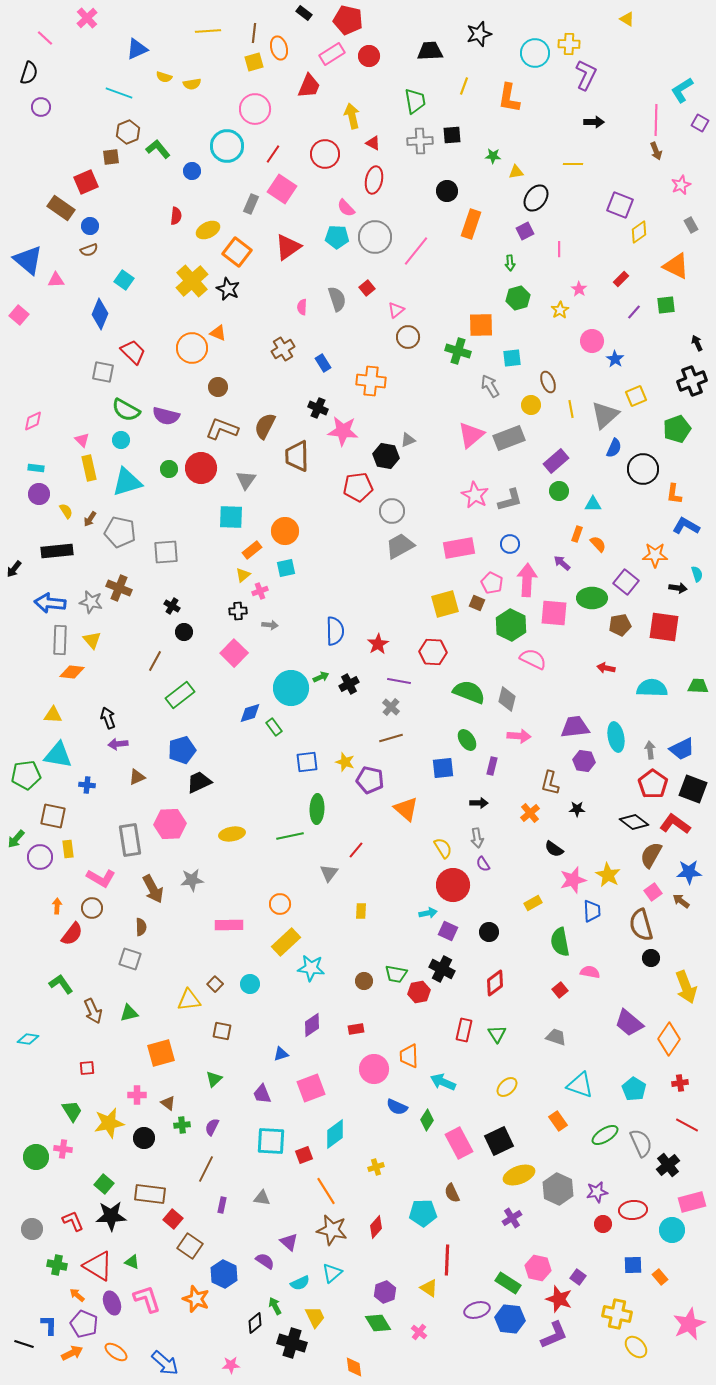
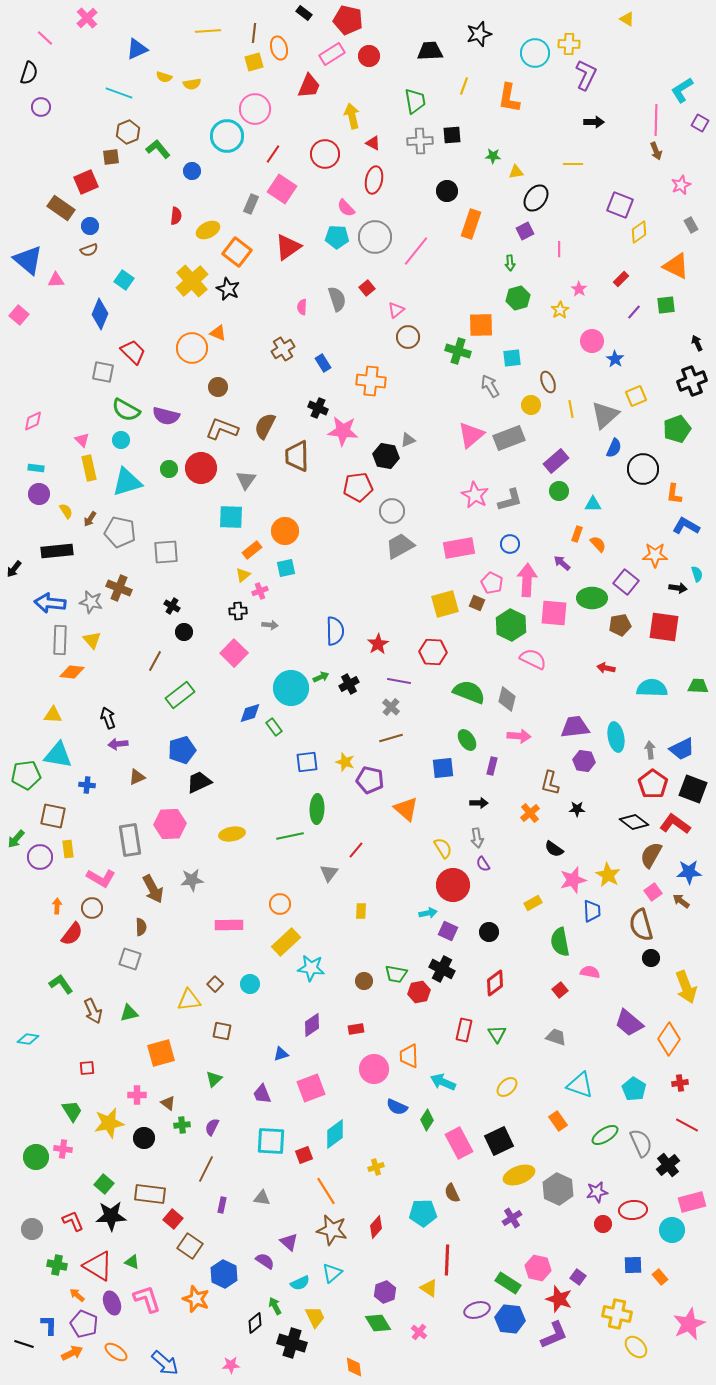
cyan circle at (227, 146): moved 10 px up
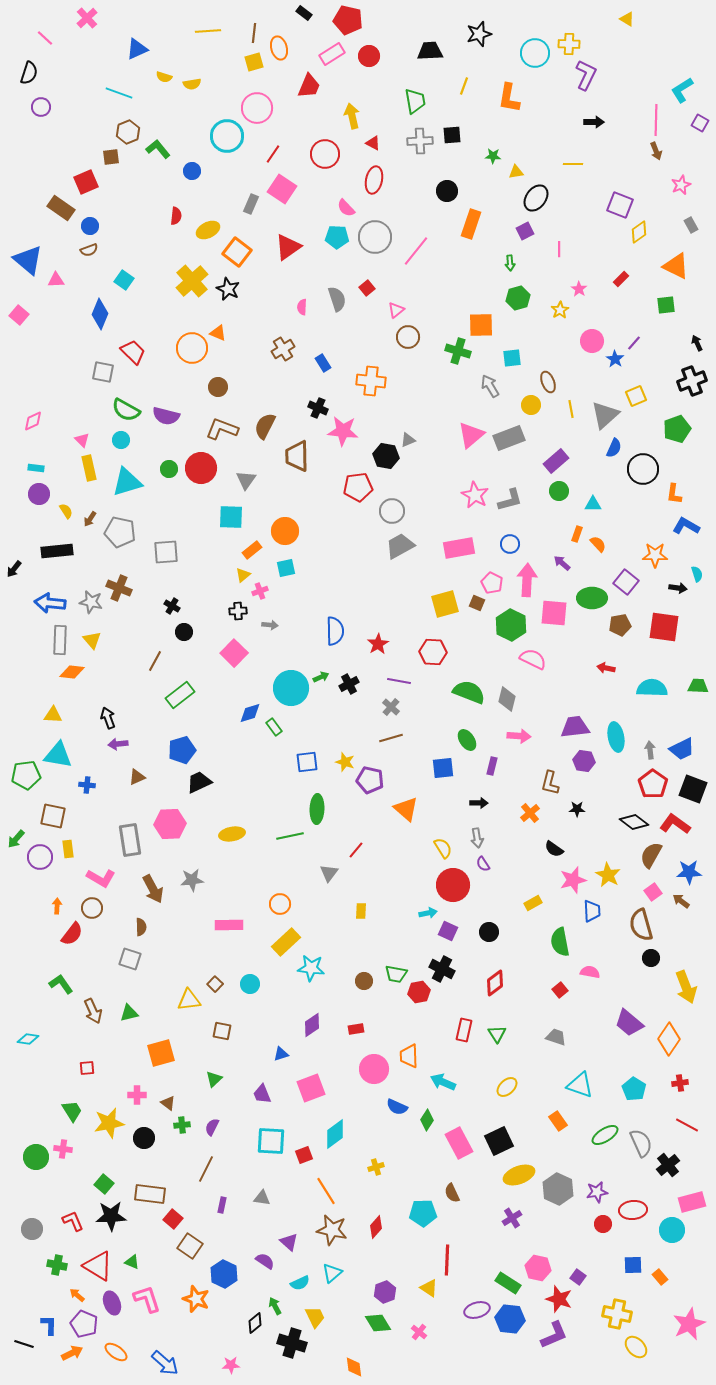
pink circle at (255, 109): moved 2 px right, 1 px up
purple line at (634, 312): moved 31 px down
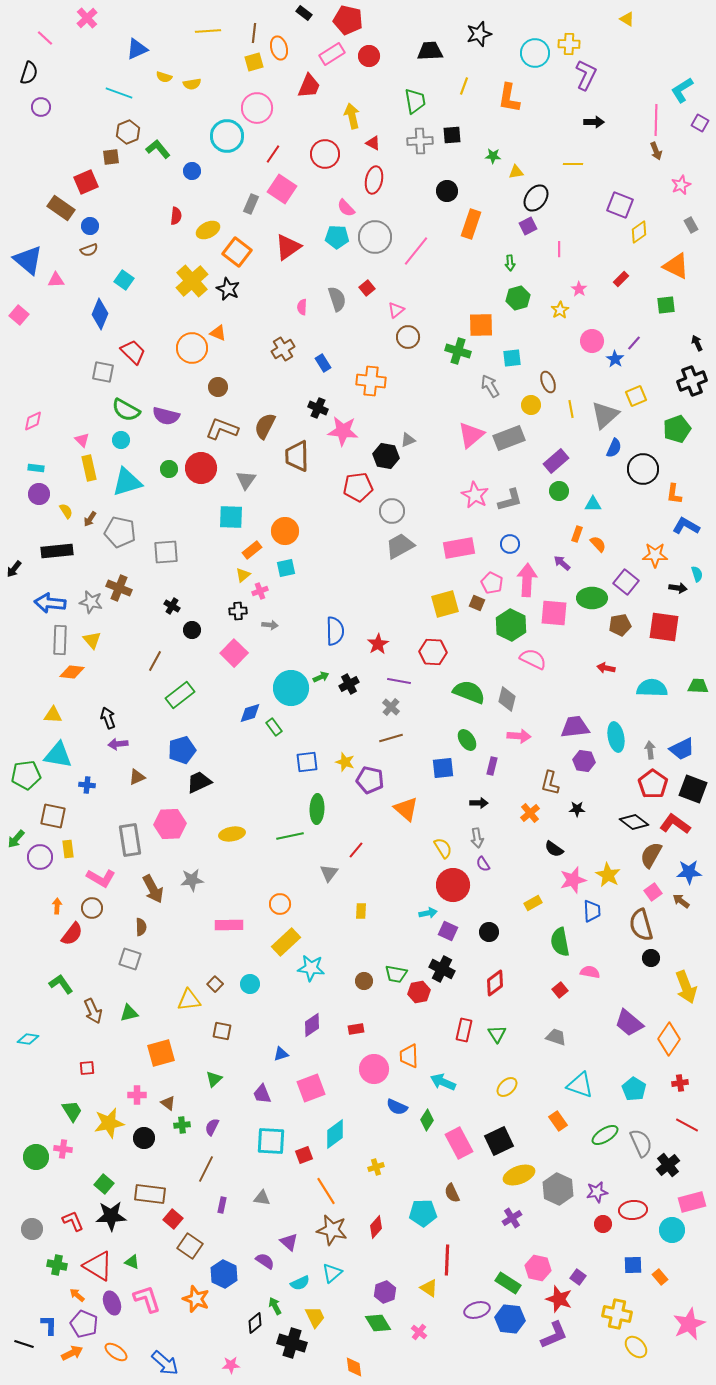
purple square at (525, 231): moved 3 px right, 5 px up
black circle at (184, 632): moved 8 px right, 2 px up
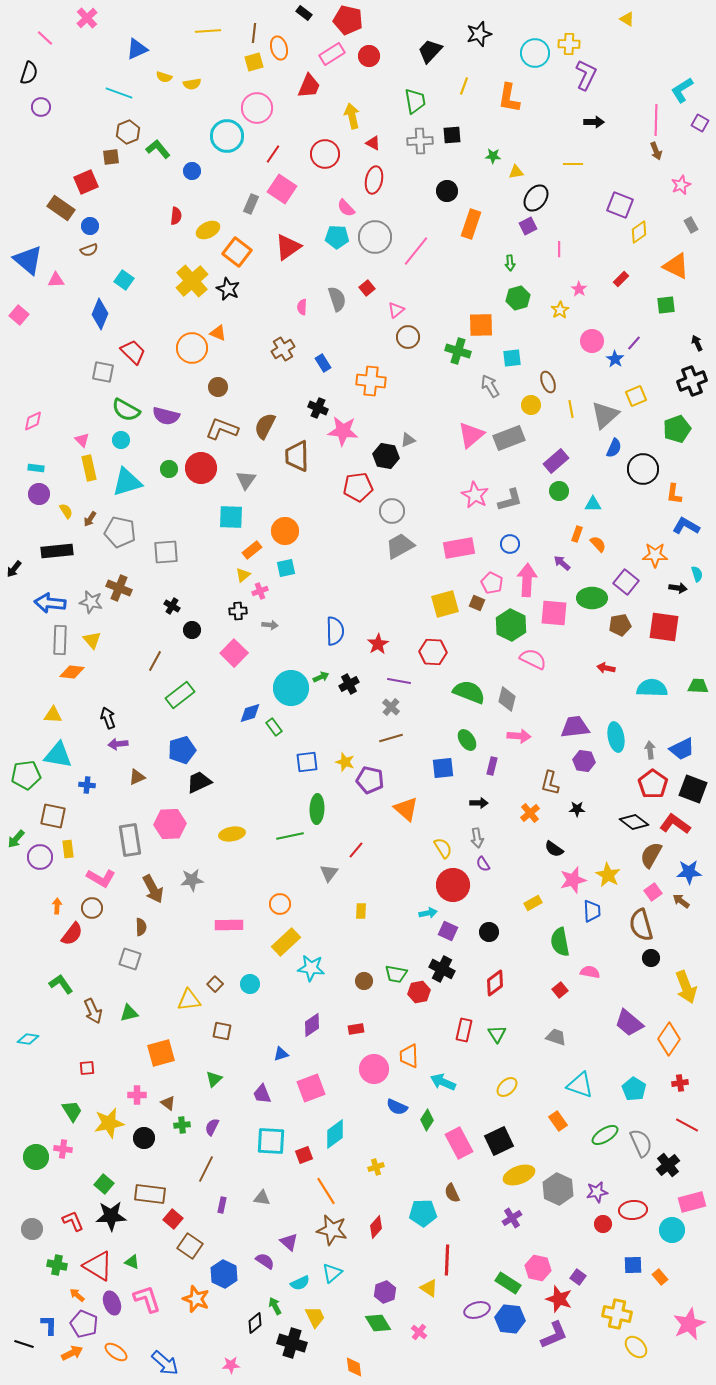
black trapezoid at (430, 51): rotated 44 degrees counterclockwise
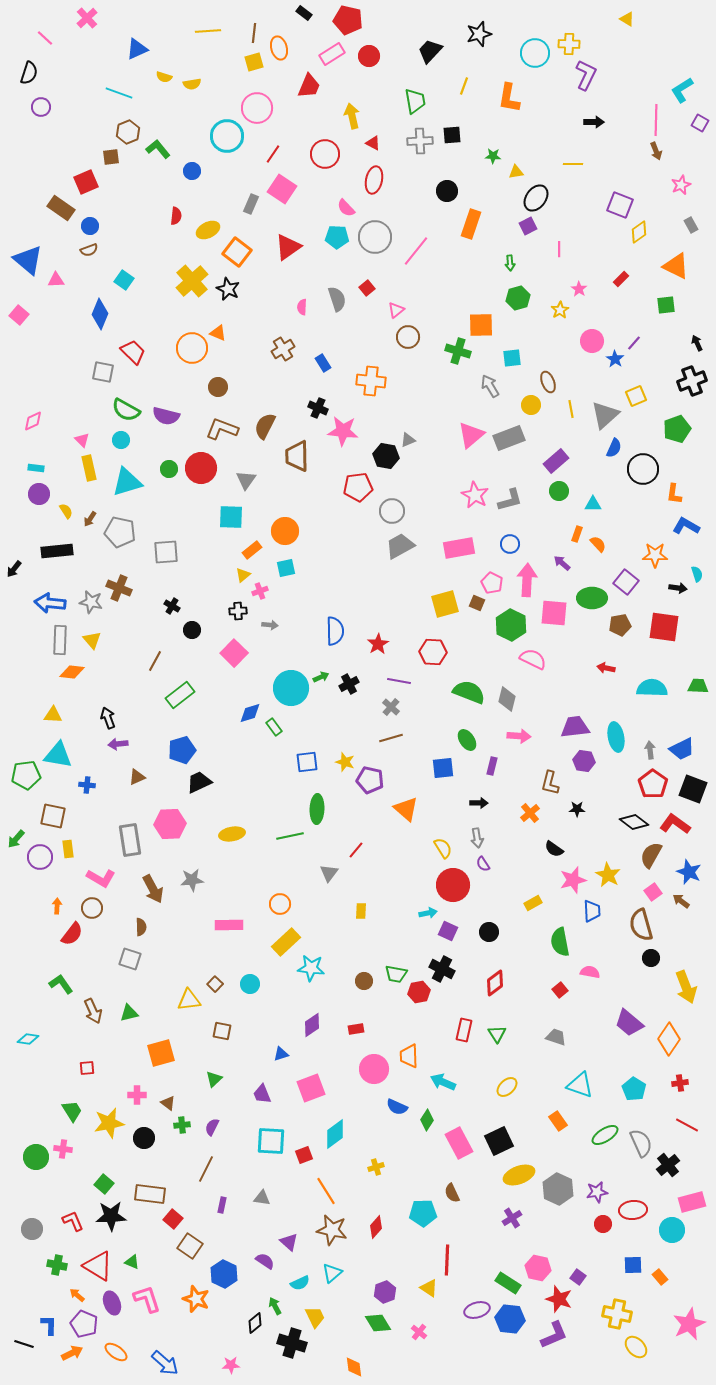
blue star at (689, 872): rotated 25 degrees clockwise
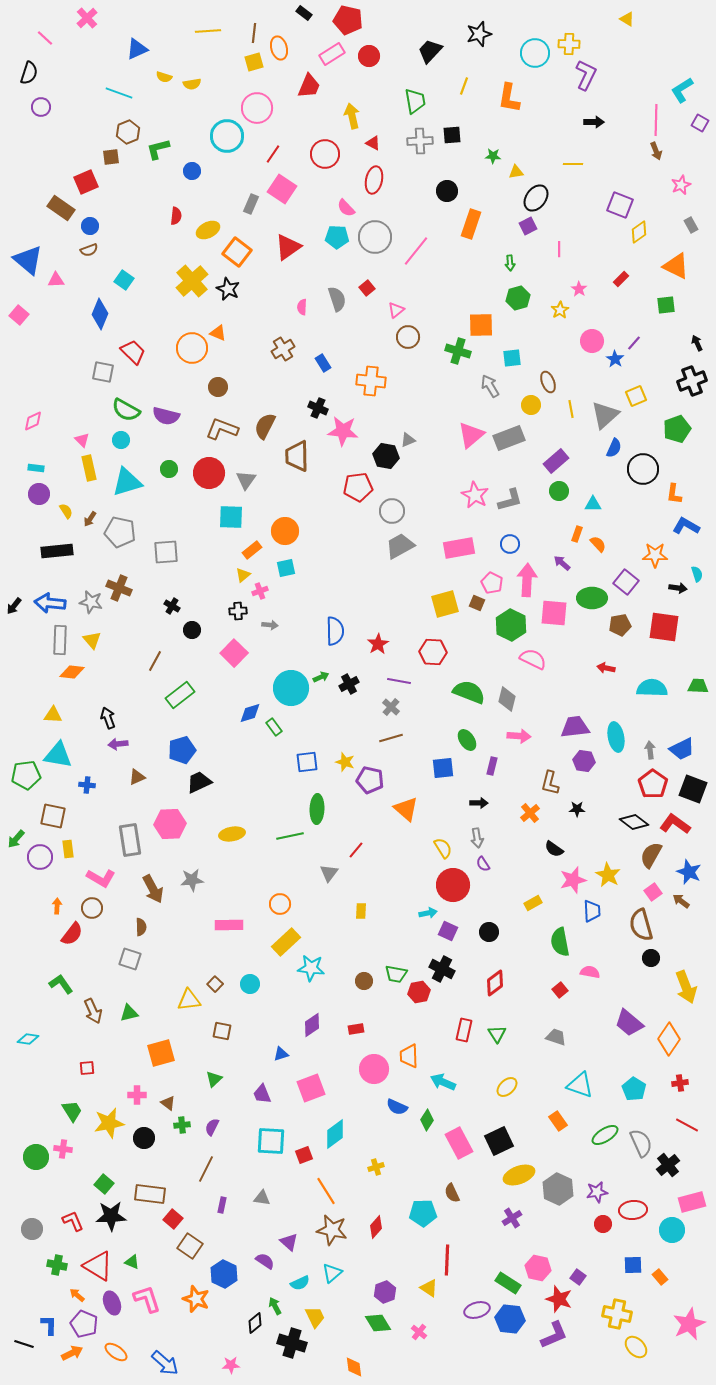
green L-shape at (158, 149): rotated 65 degrees counterclockwise
red circle at (201, 468): moved 8 px right, 5 px down
black arrow at (14, 569): moved 37 px down
